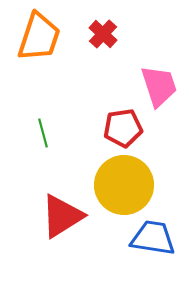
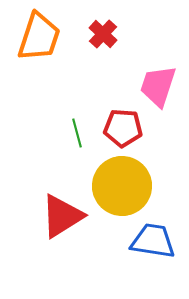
pink trapezoid: moved 1 px left; rotated 144 degrees counterclockwise
red pentagon: rotated 12 degrees clockwise
green line: moved 34 px right
yellow circle: moved 2 px left, 1 px down
blue trapezoid: moved 3 px down
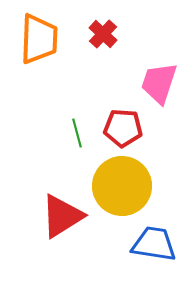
orange trapezoid: moved 2 px down; rotated 16 degrees counterclockwise
pink trapezoid: moved 1 px right, 3 px up
blue trapezoid: moved 1 px right, 3 px down
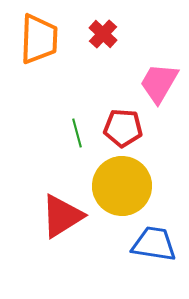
pink trapezoid: rotated 12 degrees clockwise
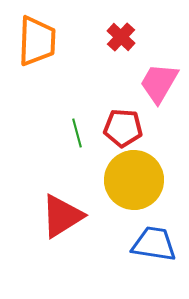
red cross: moved 18 px right, 3 px down
orange trapezoid: moved 2 px left, 2 px down
yellow circle: moved 12 px right, 6 px up
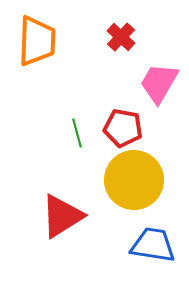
red pentagon: rotated 6 degrees clockwise
blue trapezoid: moved 1 px left, 1 px down
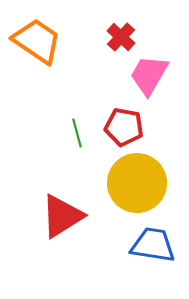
orange trapezoid: rotated 58 degrees counterclockwise
pink trapezoid: moved 10 px left, 8 px up
red pentagon: moved 1 px right, 1 px up
yellow circle: moved 3 px right, 3 px down
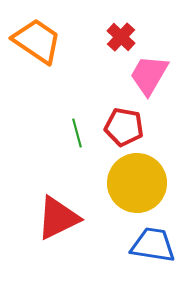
red triangle: moved 4 px left, 2 px down; rotated 6 degrees clockwise
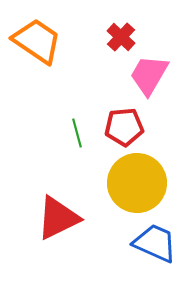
red pentagon: rotated 15 degrees counterclockwise
blue trapezoid: moved 2 px right, 2 px up; rotated 15 degrees clockwise
